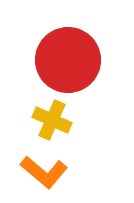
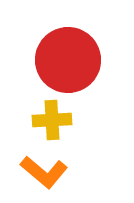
yellow cross: rotated 27 degrees counterclockwise
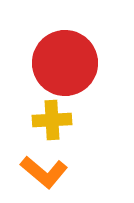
red circle: moved 3 px left, 3 px down
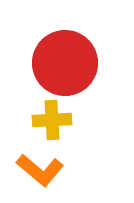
orange L-shape: moved 4 px left, 2 px up
